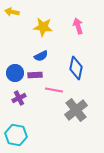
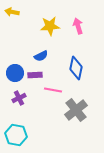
yellow star: moved 7 px right, 1 px up; rotated 12 degrees counterclockwise
pink line: moved 1 px left
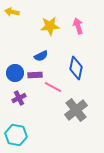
pink line: moved 3 px up; rotated 18 degrees clockwise
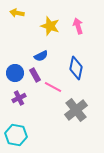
yellow arrow: moved 5 px right, 1 px down
yellow star: rotated 24 degrees clockwise
purple rectangle: rotated 64 degrees clockwise
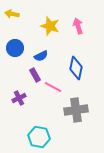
yellow arrow: moved 5 px left, 1 px down
blue circle: moved 25 px up
gray cross: rotated 30 degrees clockwise
cyan hexagon: moved 23 px right, 2 px down
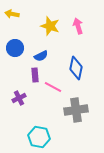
purple rectangle: rotated 24 degrees clockwise
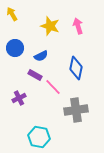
yellow arrow: rotated 48 degrees clockwise
purple rectangle: rotated 56 degrees counterclockwise
pink line: rotated 18 degrees clockwise
